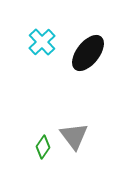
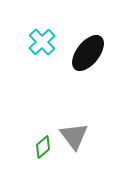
green diamond: rotated 15 degrees clockwise
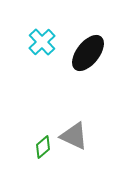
gray triangle: rotated 28 degrees counterclockwise
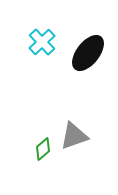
gray triangle: rotated 44 degrees counterclockwise
green diamond: moved 2 px down
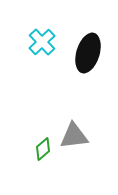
black ellipse: rotated 21 degrees counterclockwise
gray triangle: rotated 12 degrees clockwise
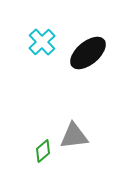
black ellipse: rotated 33 degrees clockwise
green diamond: moved 2 px down
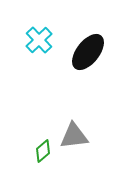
cyan cross: moved 3 px left, 2 px up
black ellipse: moved 1 px up; rotated 12 degrees counterclockwise
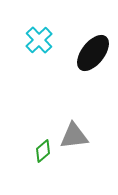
black ellipse: moved 5 px right, 1 px down
